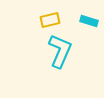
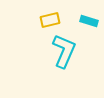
cyan L-shape: moved 4 px right
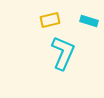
cyan L-shape: moved 1 px left, 2 px down
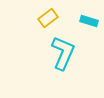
yellow rectangle: moved 2 px left, 2 px up; rotated 24 degrees counterclockwise
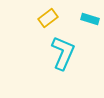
cyan rectangle: moved 1 px right, 2 px up
